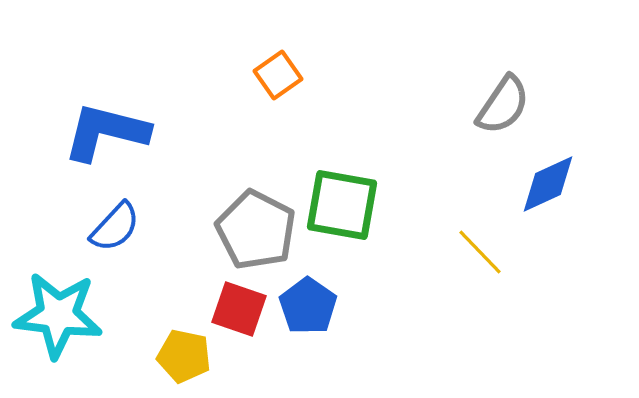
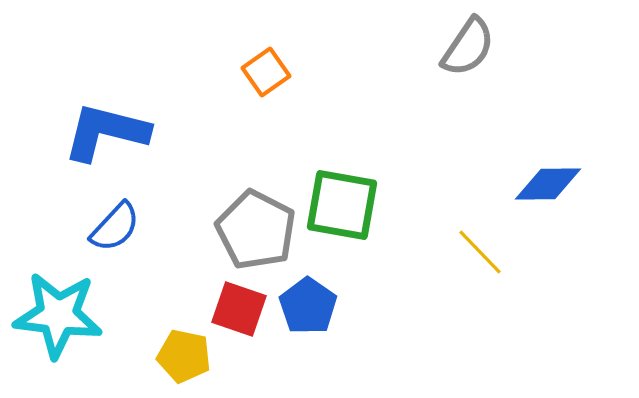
orange square: moved 12 px left, 3 px up
gray semicircle: moved 35 px left, 58 px up
blue diamond: rotated 24 degrees clockwise
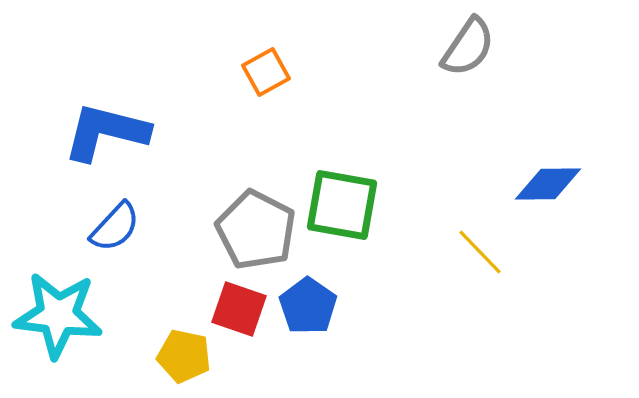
orange square: rotated 6 degrees clockwise
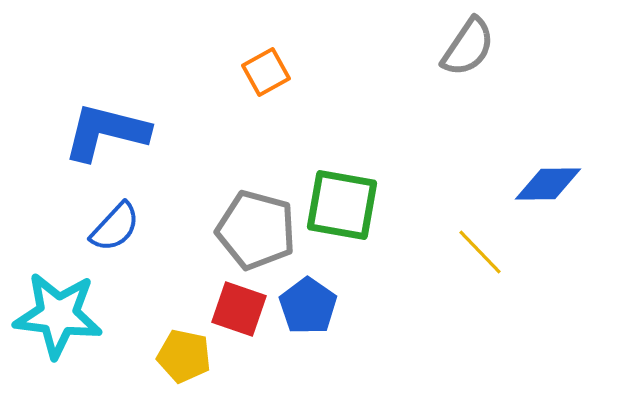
gray pentagon: rotated 12 degrees counterclockwise
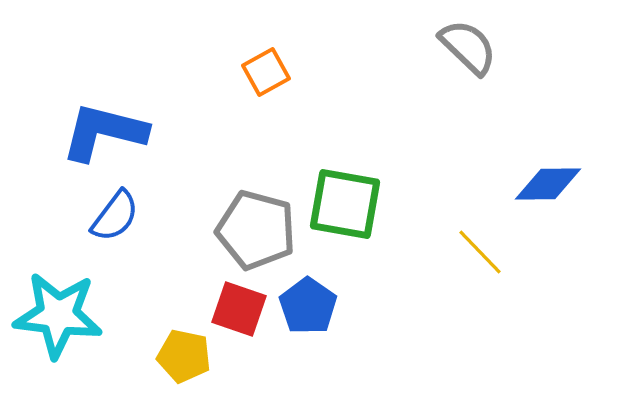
gray semicircle: rotated 80 degrees counterclockwise
blue L-shape: moved 2 px left
green square: moved 3 px right, 1 px up
blue semicircle: moved 11 px up; rotated 6 degrees counterclockwise
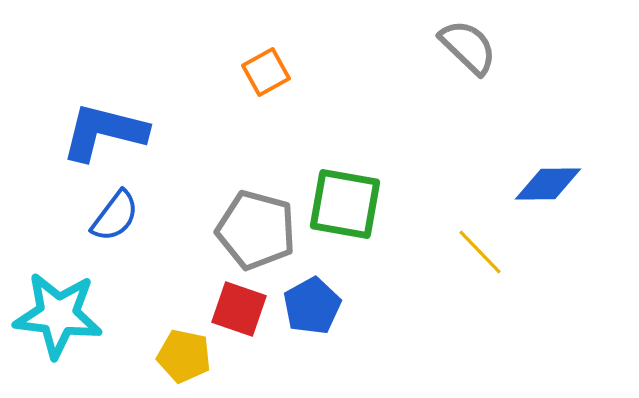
blue pentagon: moved 4 px right; rotated 8 degrees clockwise
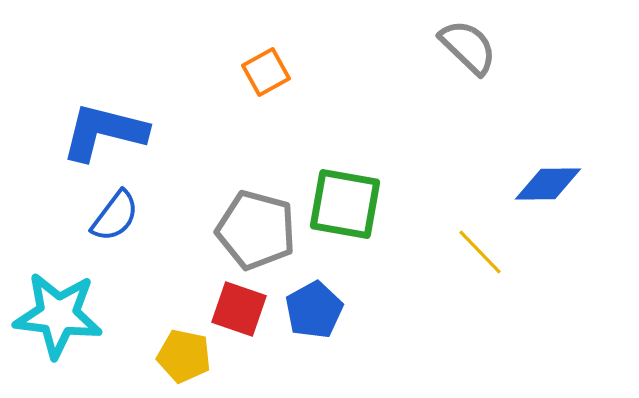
blue pentagon: moved 2 px right, 4 px down
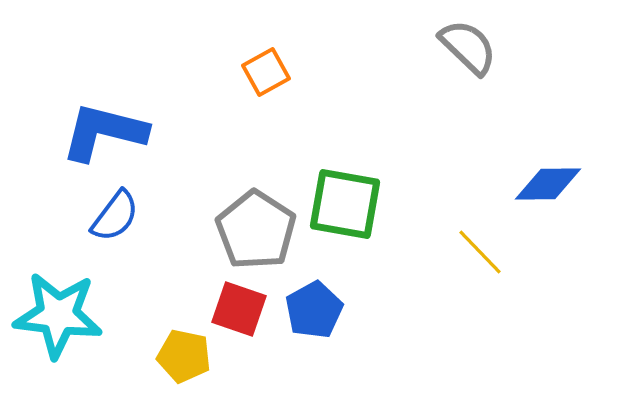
gray pentagon: rotated 18 degrees clockwise
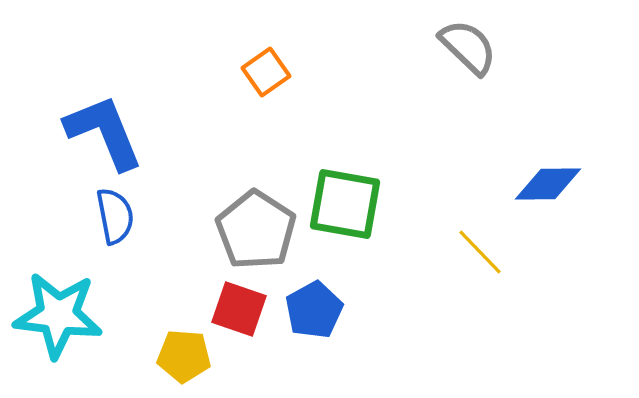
orange square: rotated 6 degrees counterclockwise
blue L-shape: rotated 54 degrees clockwise
blue semicircle: rotated 48 degrees counterclockwise
yellow pentagon: rotated 8 degrees counterclockwise
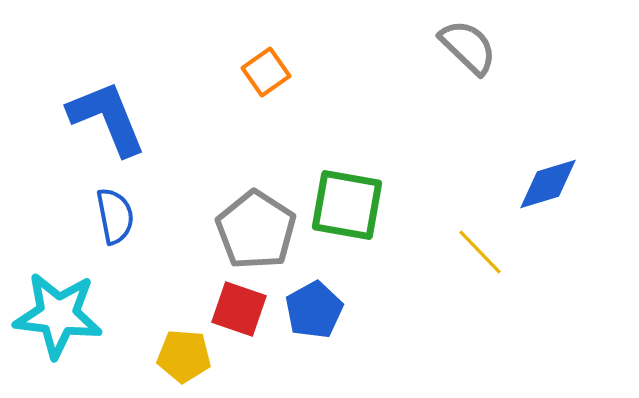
blue L-shape: moved 3 px right, 14 px up
blue diamond: rotated 16 degrees counterclockwise
green square: moved 2 px right, 1 px down
